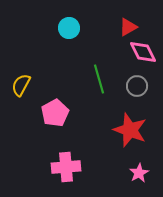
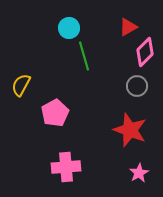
pink diamond: moved 2 px right; rotated 72 degrees clockwise
green line: moved 15 px left, 23 px up
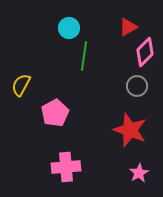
green line: rotated 24 degrees clockwise
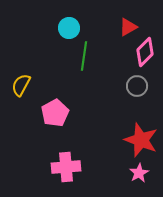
red star: moved 11 px right, 10 px down
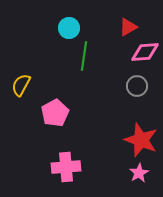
pink diamond: rotated 40 degrees clockwise
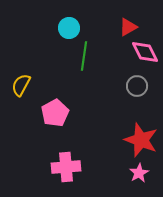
pink diamond: rotated 68 degrees clockwise
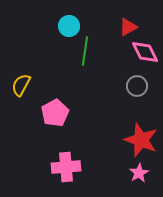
cyan circle: moved 2 px up
green line: moved 1 px right, 5 px up
